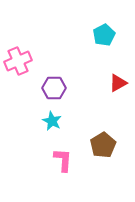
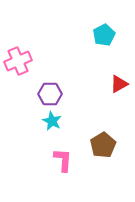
red triangle: moved 1 px right, 1 px down
purple hexagon: moved 4 px left, 6 px down
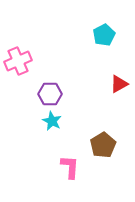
pink L-shape: moved 7 px right, 7 px down
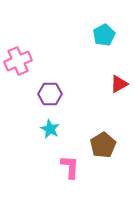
cyan star: moved 2 px left, 8 px down
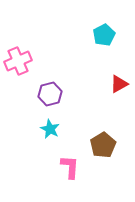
purple hexagon: rotated 15 degrees counterclockwise
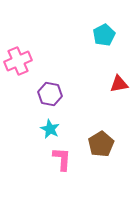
red triangle: rotated 18 degrees clockwise
purple hexagon: rotated 25 degrees clockwise
brown pentagon: moved 2 px left, 1 px up
pink L-shape: moved 8 px left, 8 px up
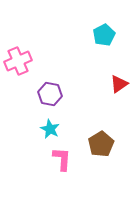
red triangle: rotated 24 degrees counterclockwise
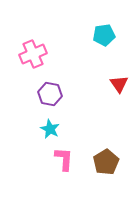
cyan pentagon: rotated 20 degrees clockwise
pink cross: moved 15 px right, 7 px up
red triangle: rotated 30 degrees counterclockwise
brown pentagon: moved 5 px right, 18 px down
pink L-shape: moved 2 px right
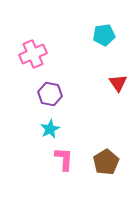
red triangle: moved 1 px left, 1 px up
cyan star: rotated 18 degrees clockwise
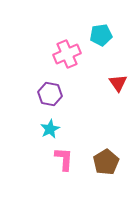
cyan pentagon: moved 3 px left
pink cross: moved 34 px right
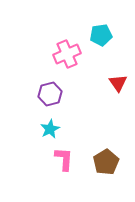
purple hexagon: rotated 25 degrees counterclockwise
